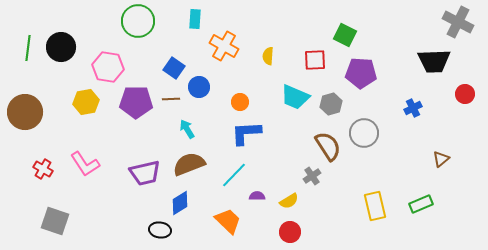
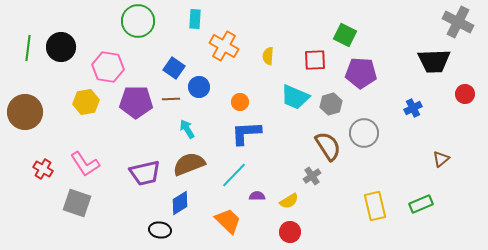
gray square at (55, 221): moved 22 px right, 18 px up
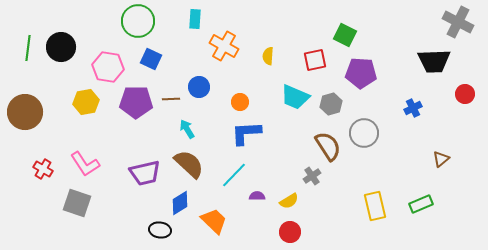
red square at (315, 60): rotated 10 degrees counterclockwise
blue square at (174, 68): moved 23 px left, 9 px up; rotated 10 degrees counterclockwise
brown semicircle at (189, 164): rotated 64 degrees clockwise
orange trapezoid at (228, 221): moved 14 px left
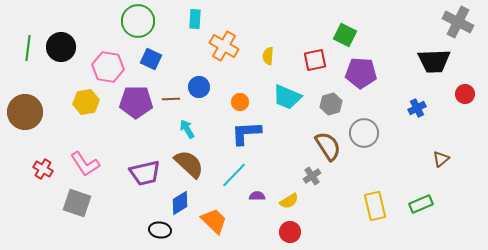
cyan trapezoid at (295, 97): moved 8 px left
blue cross at (413, 108): moved 4 px right
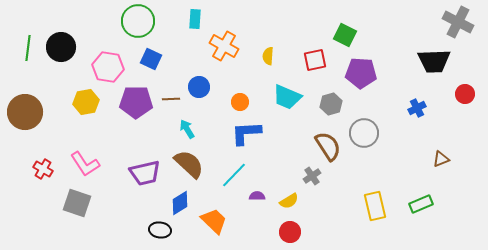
brown triangle at (441, 159): rotated 18 degrees clockwise
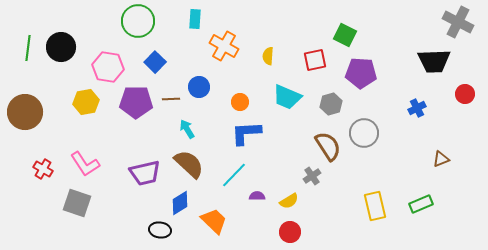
blue square at (151, 59): moved 4 px right, 3 px down; rotated 20 degrees clockwise
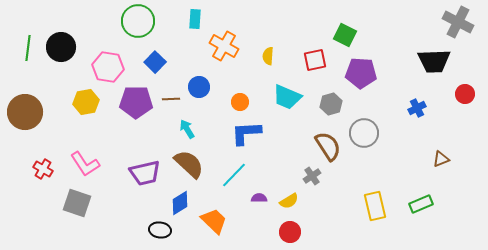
purple semicircle at (257, 196): moved 2 px right, 2 px down
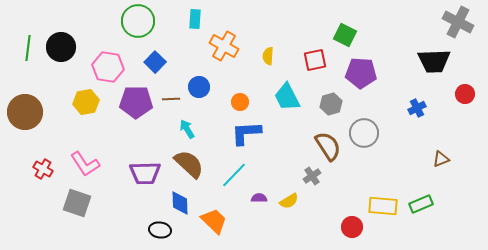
cyan trapezoid at (287, 97): rotated 40 degrees clockwise
purple trapezoid at (145, 173): rotated 12 degrees clockwise
blue diamond at (180, 203): rotated 60 degrees counterclockwise
yellow rectangle at (375, 206): moved 8 px right; rotated 72 degrees counterclockwise
red circle at (290, 232): moved 62 px right, 5 px up
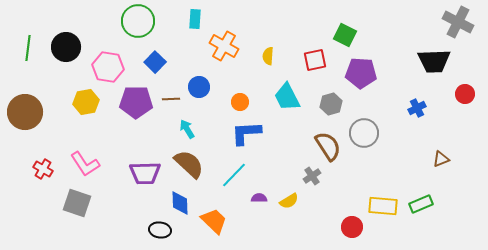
black circle at (61, 47): moved 5 px right
